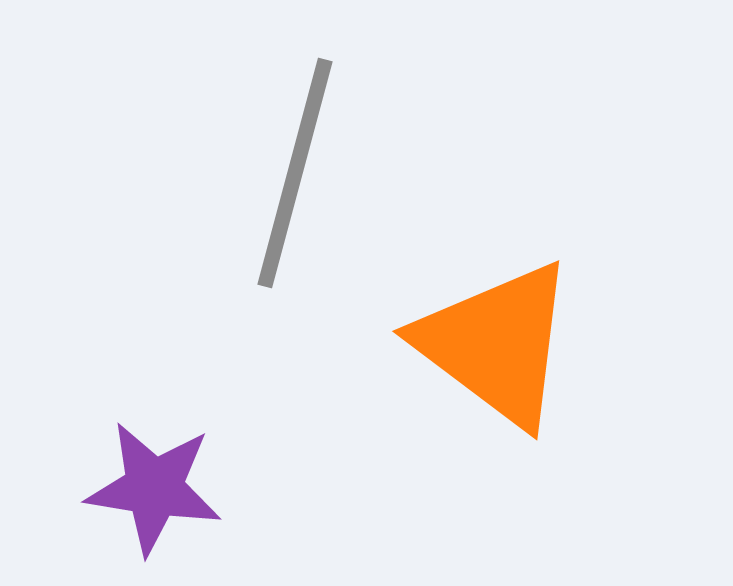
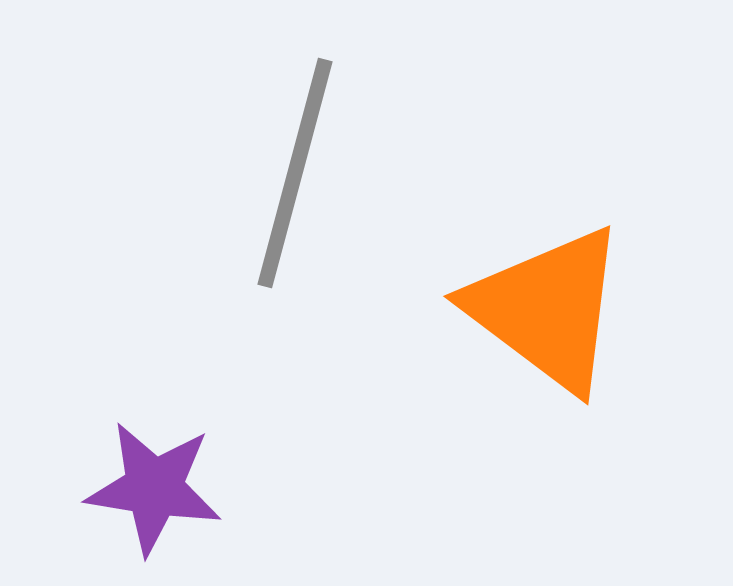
orange triangle: moved 51 px right, 35 px up
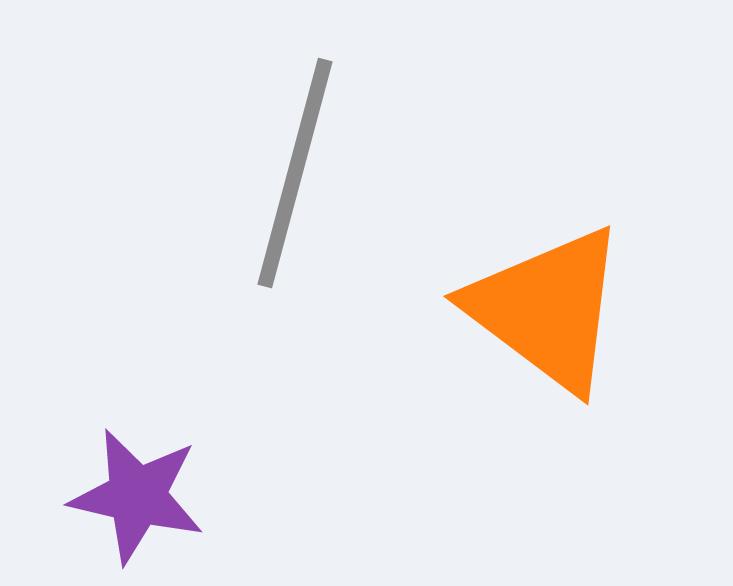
purple star: moved 17 px left, 8 px down; rotated 4 degrees clockwise
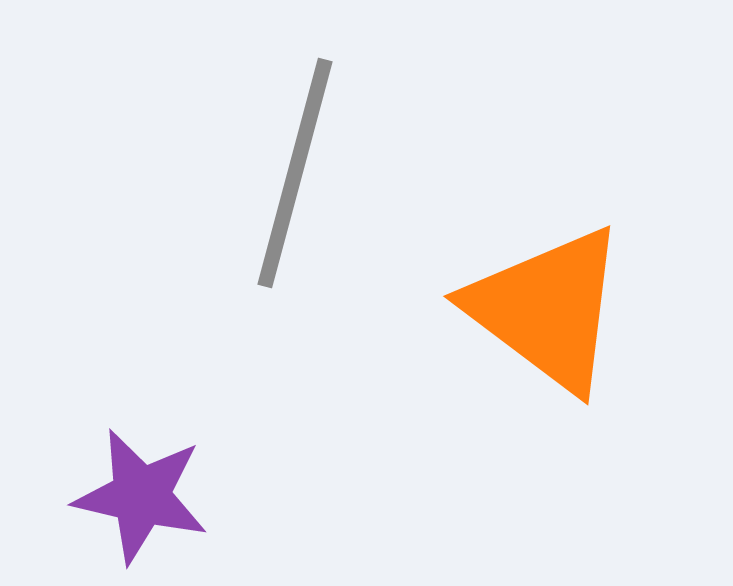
purple star: moved 4 px right
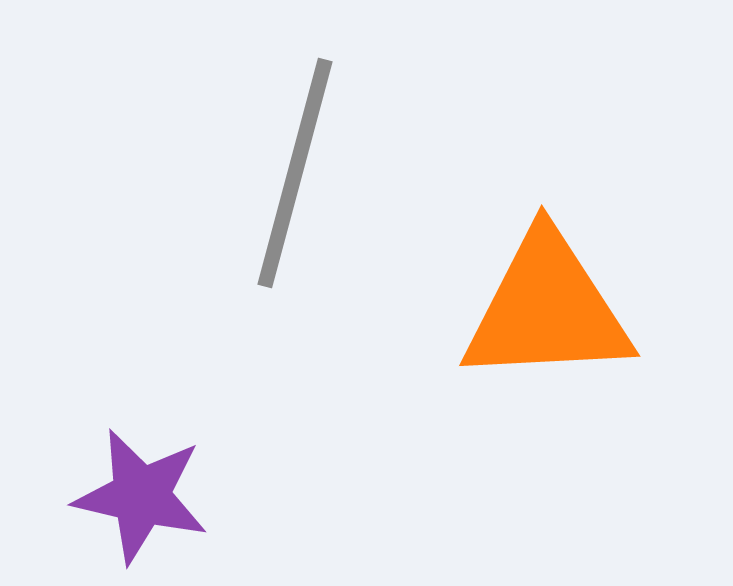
orange triangle: rotated 40 degrees counterclockwise
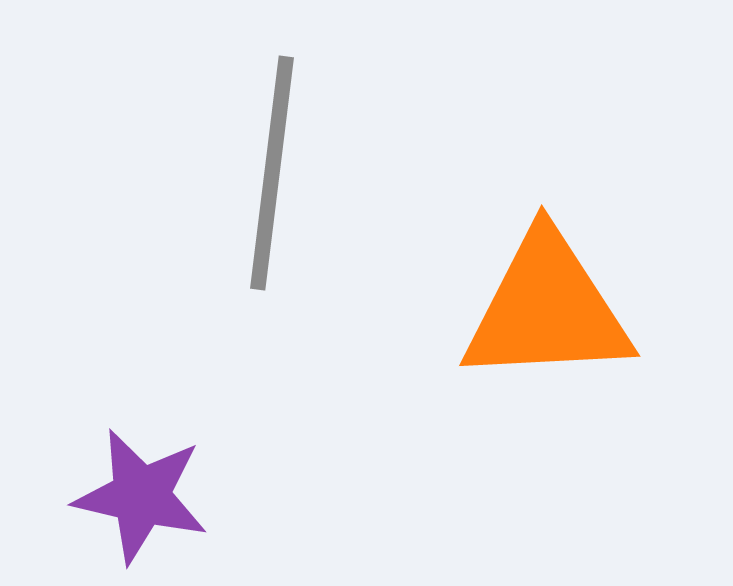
gray line: moved 23 px left; rotated 8 degrees counterclockwise
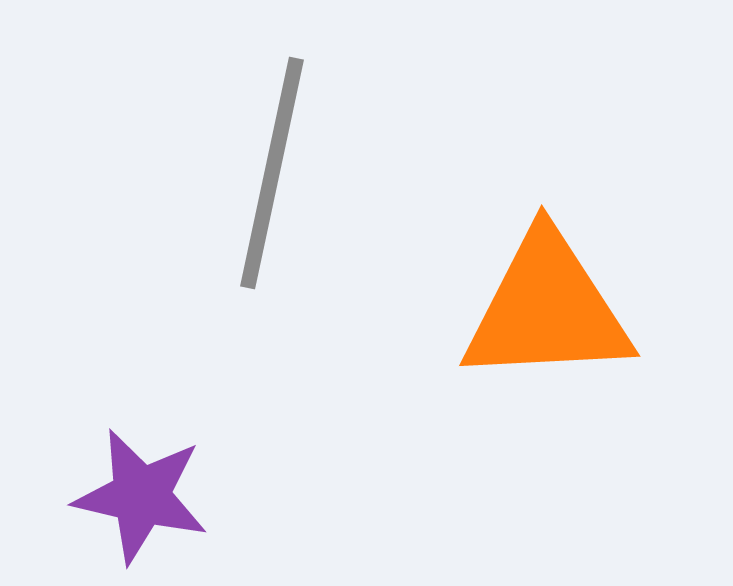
gray line: rotated 5 degrees clockwise
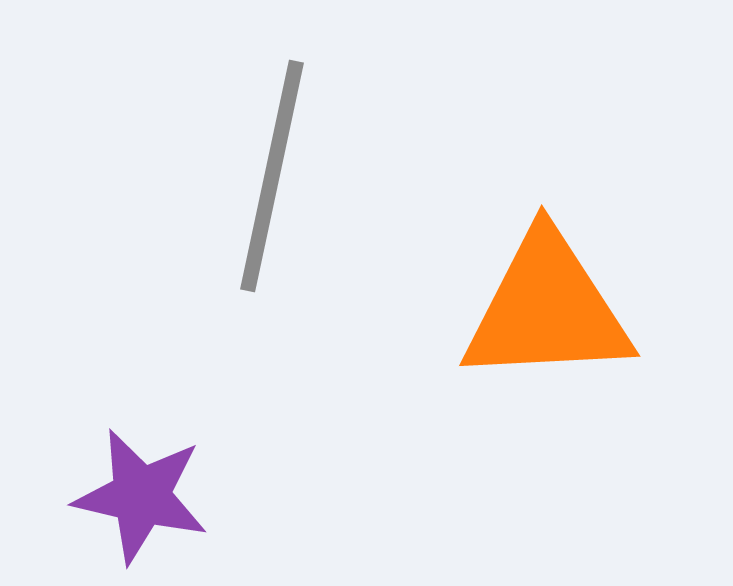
gray line: moved 3 px down
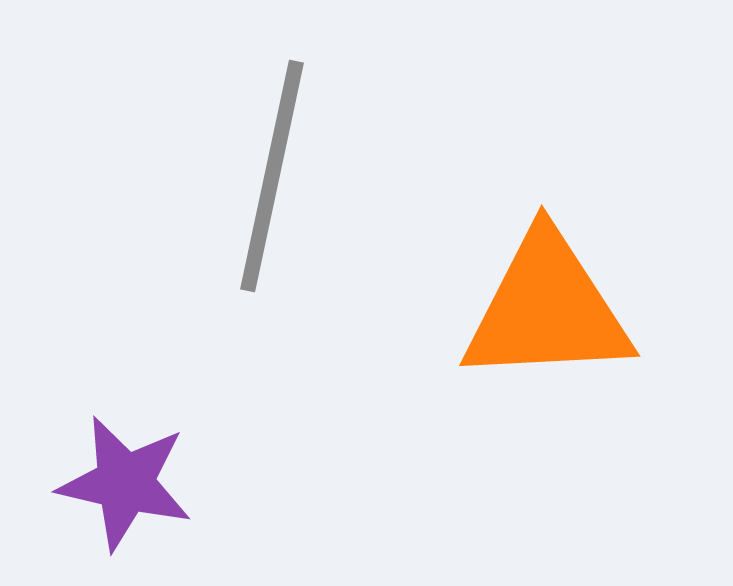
purple star: moved 16 px left, 13 px up
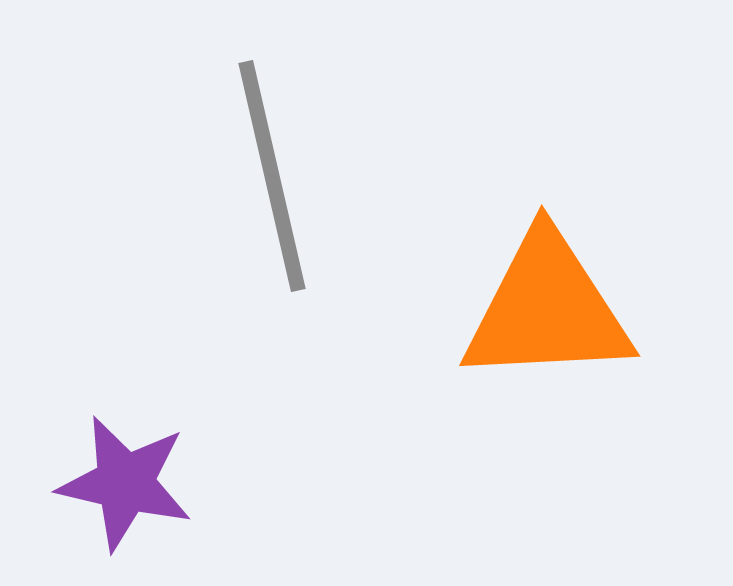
gray line: rotated 25 degrees counterclockwise
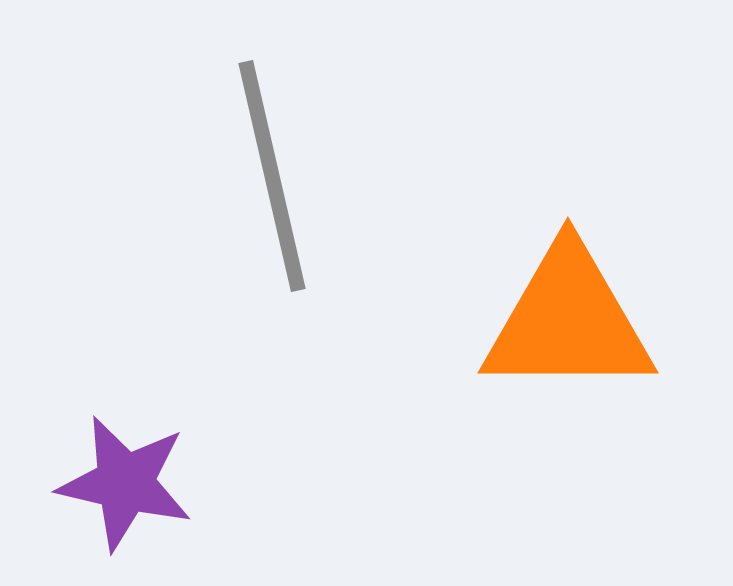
orange triangle: moved 21 px right, 12 px down; rotated 3 degrees clockwise
